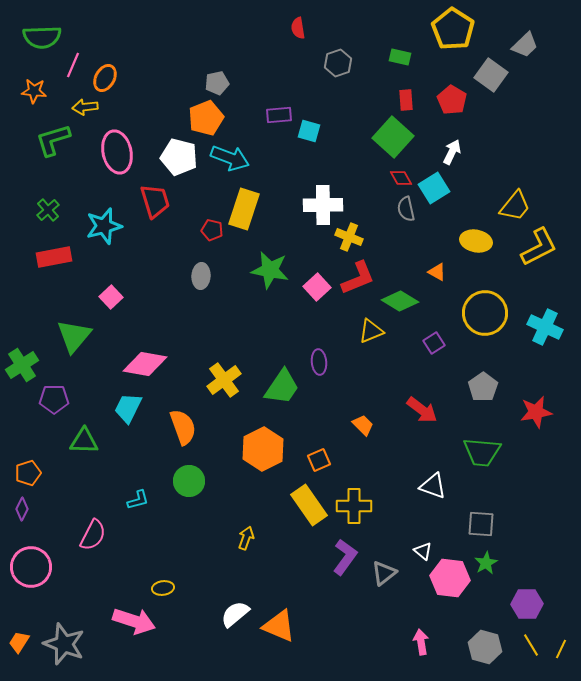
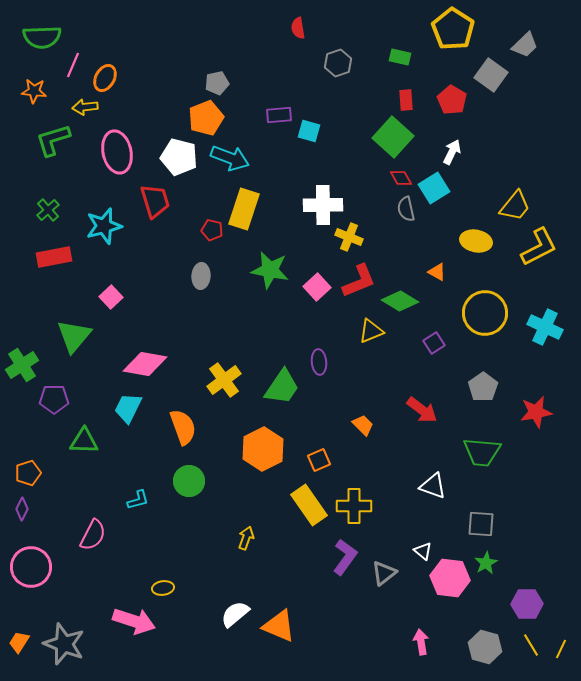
red L-shape at (358, 278): moved 1 px right, 3 px down
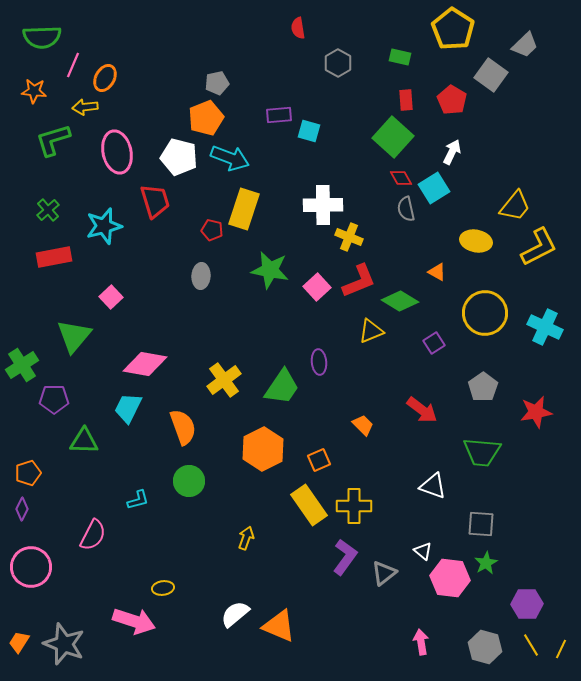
gray hexagon at (338, 63): rotated 12 degrees counterclockwise
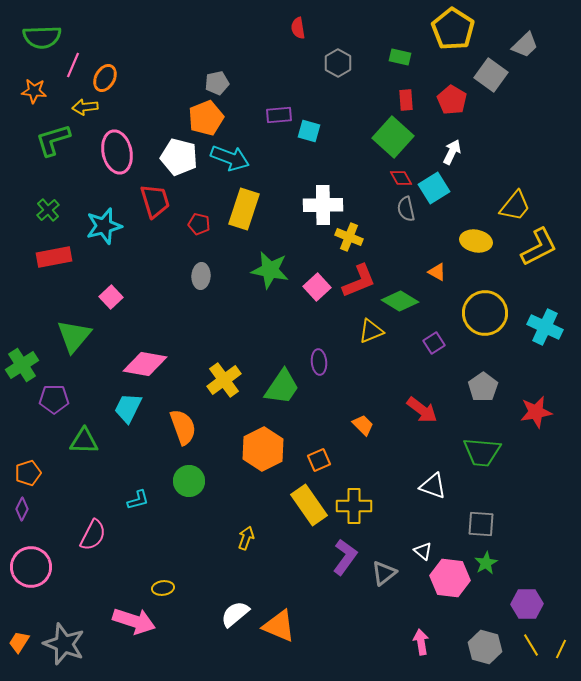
red pentagon at (212, 230): moved 13 px left, 6 px up
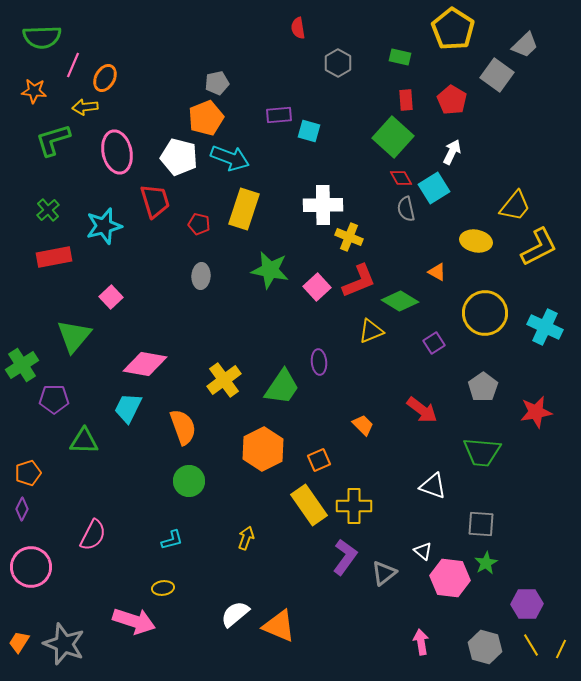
gray square at (491, 75): moved 6 px right
cyan L-shape at (138, 500): moved 34 px right, 40 px down
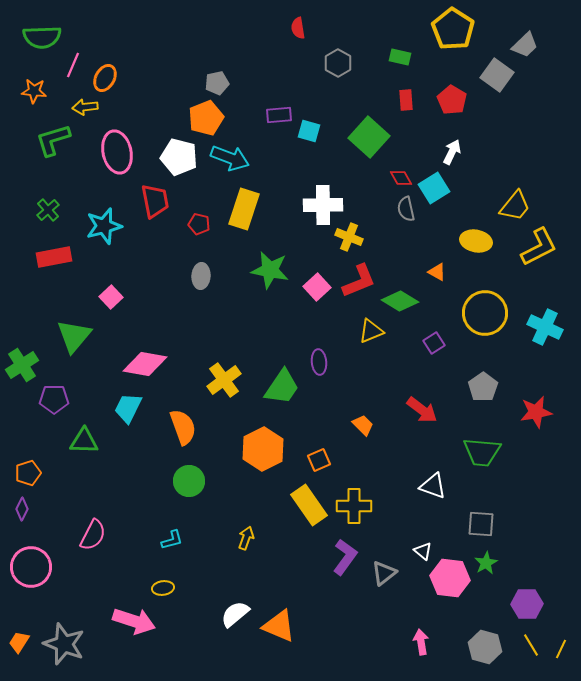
green square at (393, 137): moved 24 px left
red trapezoid at (155, 201): rotated 6 degrees clockwise
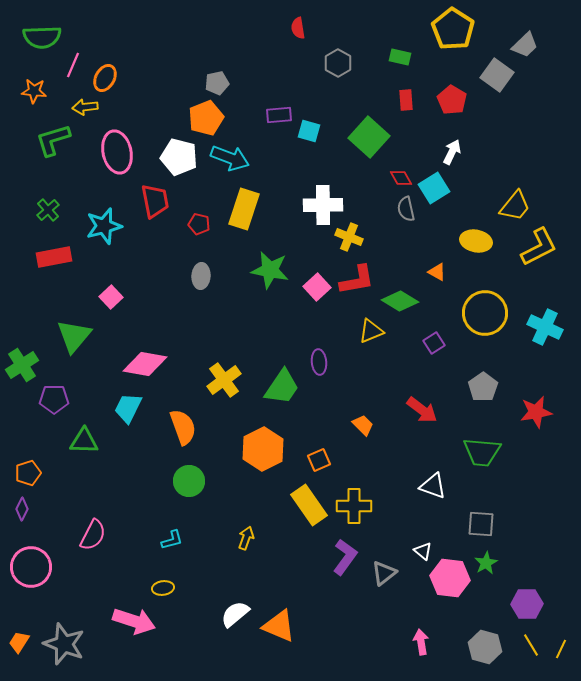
red L-shape at (359, 281): moved 2 px left, 1 px up; rotated 12 degrees clockwise
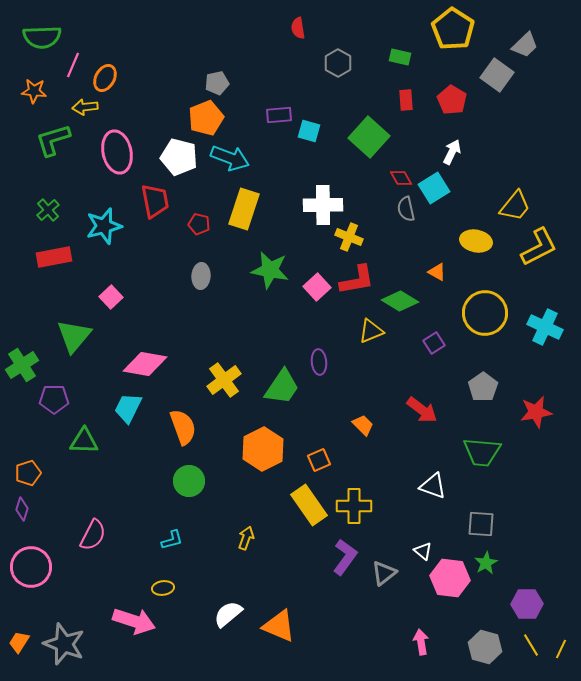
purple diamond at (22, 509): rotated 10 degrees counterclockwise
white semicircle at (235, 614): moved 7 px left
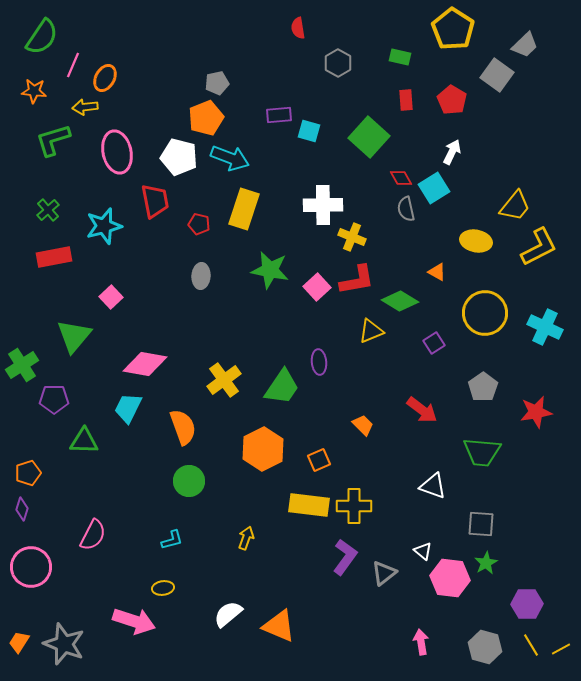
green semicircle at (42, 37): rotated 54 degrees counterclockwise
yellow cross at (349, 237): moved 3 px right
yellow rectangle at (309, 505): rotated 48 degrees counterclockwise
yellow line at (561, 649): rotated 36 degrees clockwise
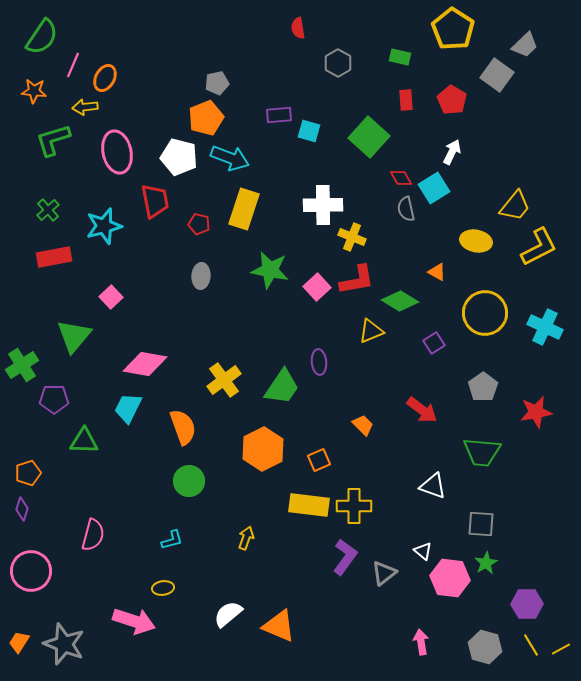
pink semicircle at (93, 535): rotated 12 degrees counterclockwise
pink circle at (31, 567): moved 4 px down
